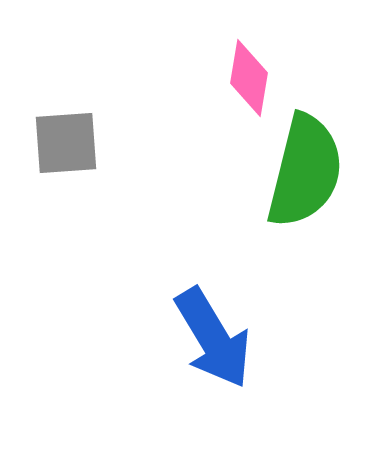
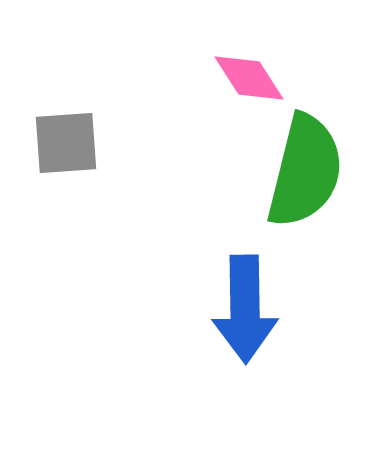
pink diamond: rotated 42 degrees counterclockwise
blue arrow: moved 32 px right, 29 px up; rotated 30 degrees clockwise
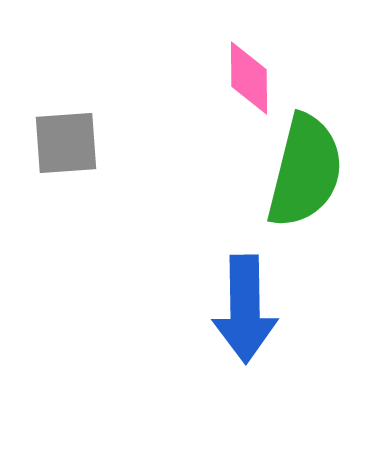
pink diamond: rotated 32 degrees clockwise
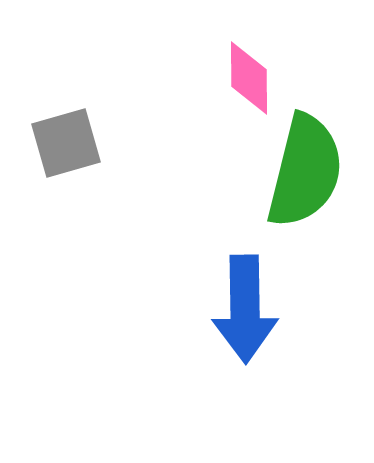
gray square: rotated 12 degrees counterclockwise
